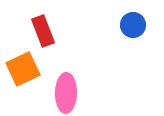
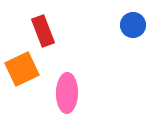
orange square: moved 1 px left
pink ellipse: moved 1 px right
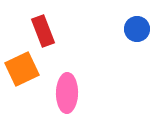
blue circle: moved 4 px right, 4 px down
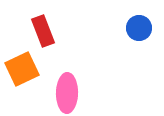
blue circle: moved 2 px right, 1 px up
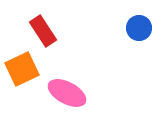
red rectangle: rotated 12 degrees counterclockwise
pink ellipse: rotated 63 degrees counterclockwise
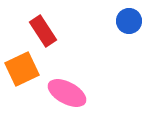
blue circle: moved 10 px left, 7 px up
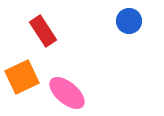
orange square: moved 8 px down
pink ellipse: rotated 12 degrees clockwise
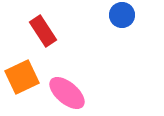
blue circle: moved 7 px left, 6 px up
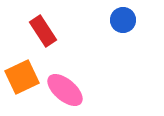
blue circle: moved 1 px right, 5 px down
pink ellipse: moved 2 px left, 3 px up
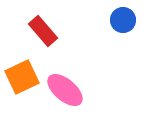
red rectangle: rotated 8 degrees counterclockwise
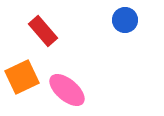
blue circle: moved 2 px right
pink ellipse: moved 2 px right
